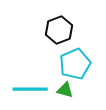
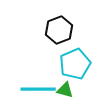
cyan line: moved 8 px right
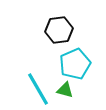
black hexagon: rotated 12 degrees clockwise
cyan line: rotated 60 degrees clockwise
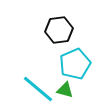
cyan line: rotated 20 degrees counterclockwise
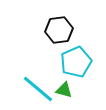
cyan pentagon: moved 1 px right, 2 px up
green triangle: moved 1 px left
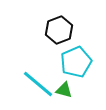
black hexagon: rotated 12 degrees counterclockwise
cyan line: moved 5 px up
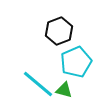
black hexagon: moved 1 px down
